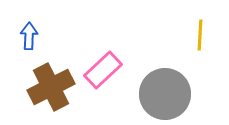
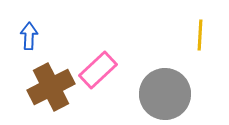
pink rectangle: moved 5 px left
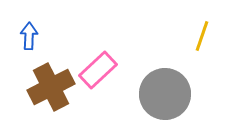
yellow line: moved 2 px right, 1 px down; rotated 16 degrees clockwise
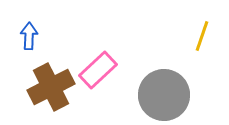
gray circle: moved 1 px left, 1 px down
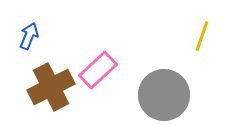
blue arrow: rotated 20 degrees clockwise
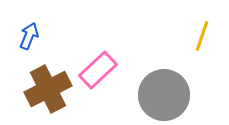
brown cross: moved 3 px left, 2 px down
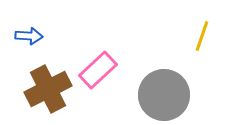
blue arrow: rotated 72 degrees clockwise
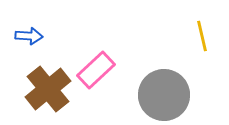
yellow line: rotated 32 degrees counterclockwise
pink rectangle: moved 2 px left
brown cross: rotated 12 degrees counterclockwise
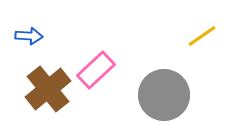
yellow line: rotated 68 degrees clockwise
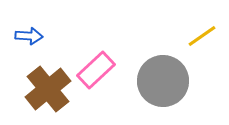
gray circle: moved 1 px left, 14 px up
